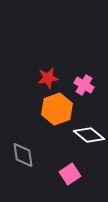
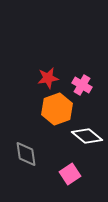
pink cross: moved 2 px left
white diamond: moved 2 px left, 1 px down
gray diamond: moved 3 px right, 1 px up
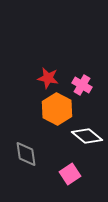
red star: rotated 20 degrees clockwise
orange hexagon: rotated 12 degrees counterclockwise
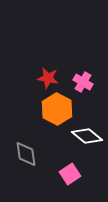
pink cross: moved 1 px right, 3 px up
